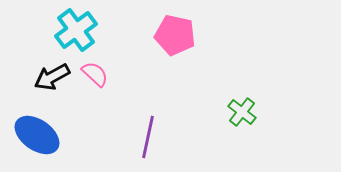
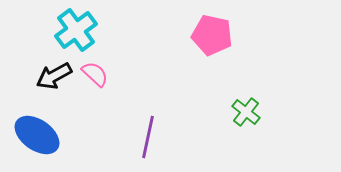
pink pentagon: moved 37 px right
black arrow: moved 2 px right, 1 px up
green cross: moved 4 px right
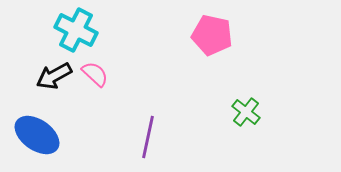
cyan cross: rotated 27 degrees counterclockwise
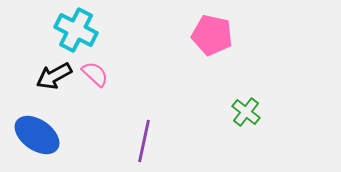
purple line: moved 4 px left, 4 px down
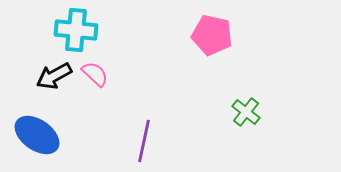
cyan cross: rotated 21 degrees counterclockwise
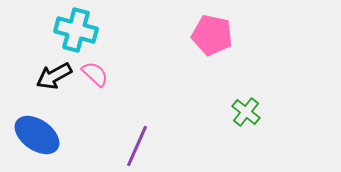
cyan cross: rotated 9 degrees clockwise
purple line: moved 7 px left, 5 px down; rotated 12 degrees clockwise
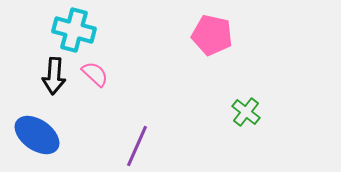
cyan cross: moved 2 px left
black arrow: rotated 57 degrees counterclockwise
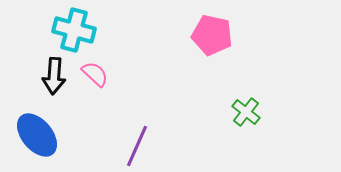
blue ellipse: rotated 15 degrees clockwise
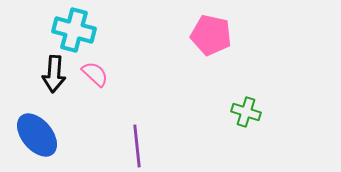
pink pentagon: moved 1 px left
black arrow: moved 2 px up
green cross: rotated 20 degrees counterclockwise
purple line: rotated 30 degrees counterclockwise
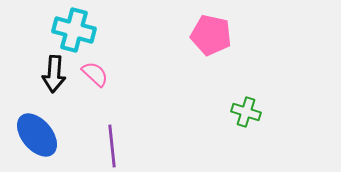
purple line: moved 25 px left
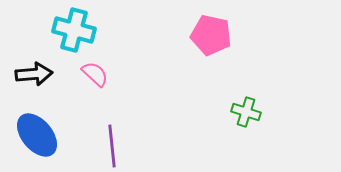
black arrow: moved 20 px left; rotated 99 degrees counterclockwise
